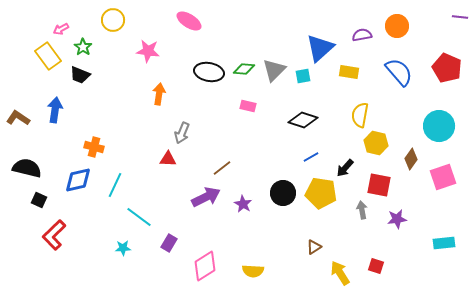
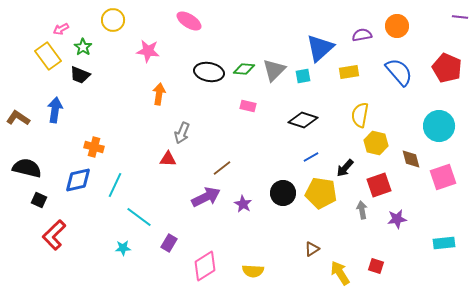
yellow rectangle at (349, 72): rotated 18 degrees counterclockwise
brown diamond at (411, 159): rotated 50 degrees counterclockwise
red square at (379, 185): rotated 30 degrees counterclockwise
brown triangle at (314, 247): moved 2 px left, 2 px down
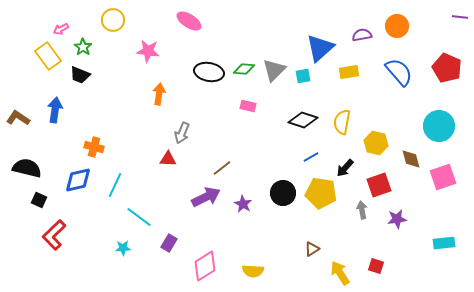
yellow semicircle at (360, 115): moved 18 px left, 7 px down
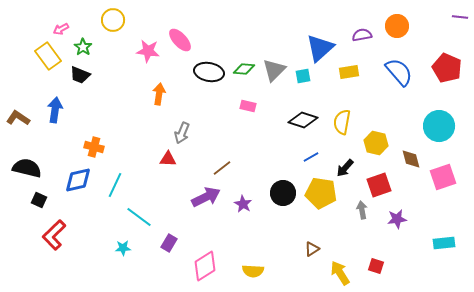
pink ellipse at (189, 21): moved 9 px left, 19 px down; rotated 15 degrees clockwise
